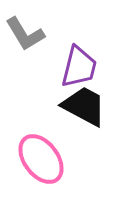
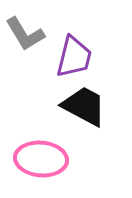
purple trapezoid: moved 5 px left, 10 px up
pink ellipse: rotated 48 degrees counterclockwise
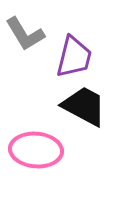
pink ellipse: moved 5 px left, 9 px up
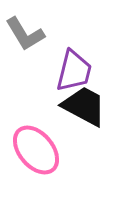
purple trapezoid: moved 14 px down
pink ellipse: rotated 45 degrees clockwise
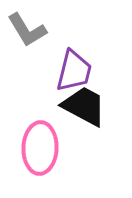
gray L-shape: moved 2 px right, 4 px up
pink ellipse: moved 4 px right, 2 px up; rotated 42 degrees clockwise
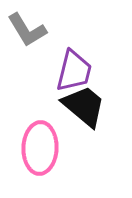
black trapezoid: rotated 12 degrees clockwise
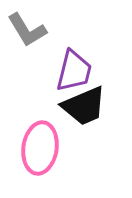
black trapezoid: rotated 117 degrees clockwise
pink ellipse: rotated 6 degrees clockwise
